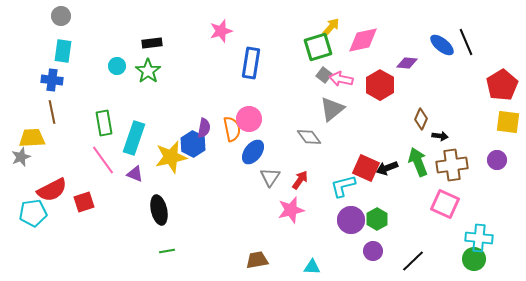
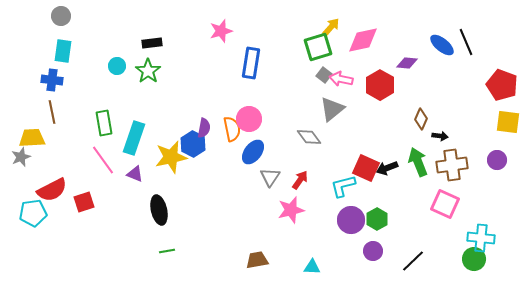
red pentagon at (502, 85): rotated 20 degrees counterclockwise
cyan cross at (479, 238): moved 2 px right
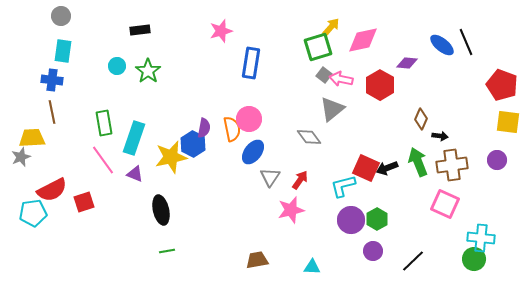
black rectangle at (152, 43): moved 12 px left, 13 px up
black ellipse at (159, 210): moved 2 px right
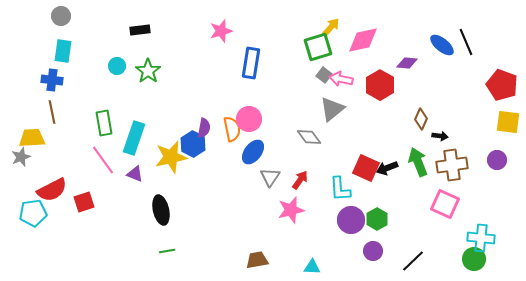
cyan L-shape at (343, 186): moved 3 px left, 3 px down; rotated 80 degrees counterclockwise
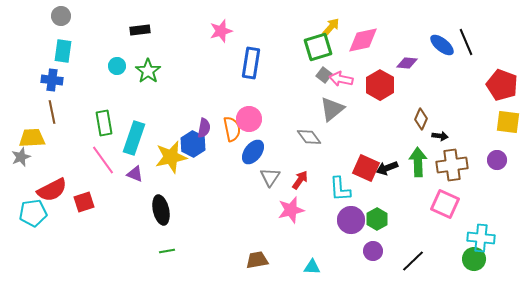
green arrow at (418, 162): rotated 20 degrees clockwise
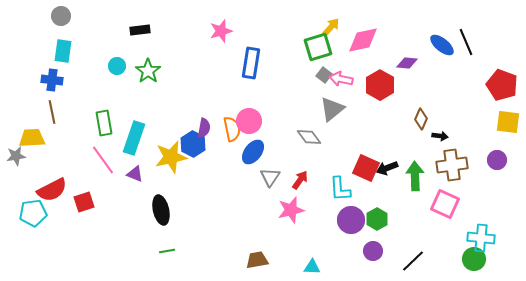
pink circle at (249, 119): moved 2 px down
gray star at (21, 157): moved 5 px left, 1 px up; rotated 12 degrees clockwise
green arrow at (418, 162): moved 3 px left, 14 px down
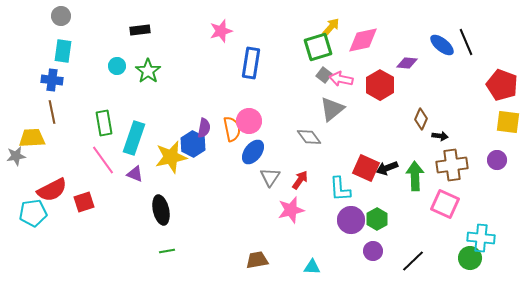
green circle at (474, 259): moved 4 px left, 1 px up
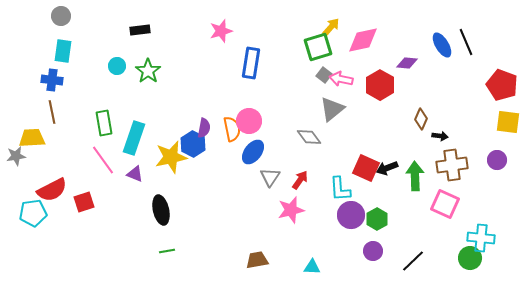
blue ellipse at (442, 45): rotated 20 degrees clockwise
purple circle at (351, 220): moved 5 px up
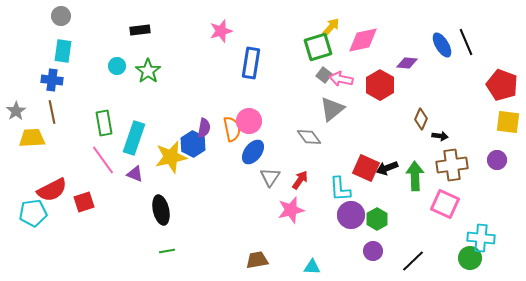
gray star at (16, 156): moved 45 px up; rotated 24 degrees counterclockwise
